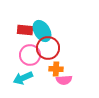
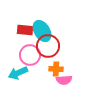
red circle: moved 2 px up
cyan arrow: moved 5 px left, 5 px up
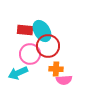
pink circle: moved 1 px up
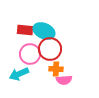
cyan ellipse: moved 2 px right; rotated 35 degrees counterclockwise
red circle: moved 2 px right, 3 px down
cyan arrow: moved 1 px right, 1 px down
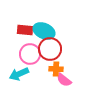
pink semicircle: rotated 42 degrees clockwise
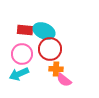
pink circle: moved 8 px left
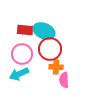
orange cross: moved 2 px up
pink semicircle: rotated 49 degrees clockwise
